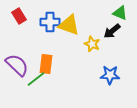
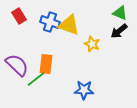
blue cross: rotated 18 degrees clockwise
black arrow: moved 7 px right
blue star: moved 26 px left, 15 px down
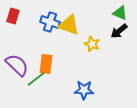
red rectangle: moved 6 px left; rotated 49 degrees clockwise
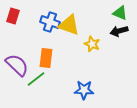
black arrow: rotated 24 degrees clockwise
orange rectangle: moved 6 px up
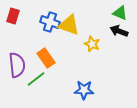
black arrow: rotated 36 degrees clockwise
orange rectangle: rotated 42 degrees counterclockwise
purple semicircle: rotated 40 degrees clockwise
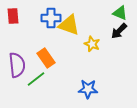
red rectangle: rotated 21 degrees counterclockwise
blue cross: moved 1 px right, 4 px up; rotated 18 degrees counterclockwise
black arrow: rotated 66 degrees counterclockwise
blue star: moved 4 px right, 1 px up
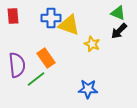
green triangle: moved 2 px left
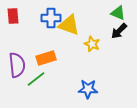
orange rectangle: rotated 72 degrees counterclockwise
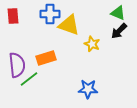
blue cross: moved 1 px left, 4 px up
green line: moved 7 px left
